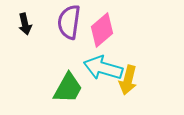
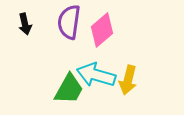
cyan arrow: moved 7 px left, 7 px down
green trapezoid: moved 1 px right, 1 px down
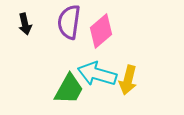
pink diamond: moved 1 px left, 1 px down
cyan arrow: moved 1 px right, 1 px up
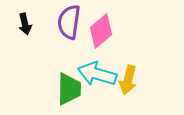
green trapezoid: rotated 28 degrees counterclockwise
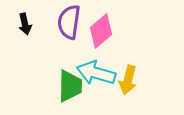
cyan arrow: moved 1 px left, 1 px up
green trapezoid: moved 1 px right, 3 px up
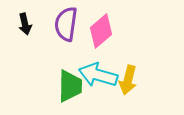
purple semicircle: moved 3 px left, 2 px down
cyan arrow: moved 2 px right, 2 px down
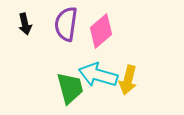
green trapezoid: moved 2 px down; rotated 16 degrees counterclockwise
